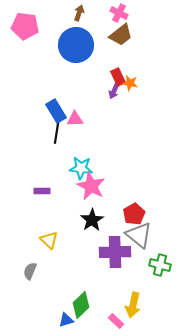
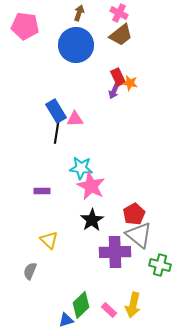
pink rectangle: moved 7 px left, 11 px up
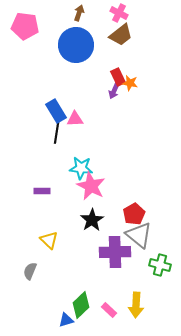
yellow arrow: moved 3 px right; rotated 10 degrees counterclockwise
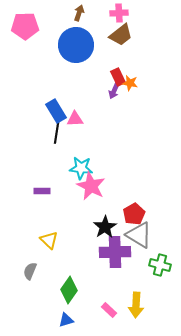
pink cross: rotated 30 degrees counterclockwise
pink pentagon: rotated 8 degrees counterclockwise
black star: moved 13 px right, 7 px down
gray triangle: rotated 8 degrees counterclockwise
green diamond: moved 12 px left, 15 px up; rotated 12 degrees counterclockwise
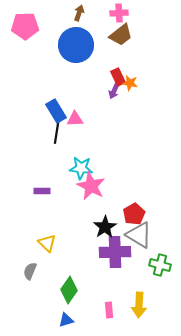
yellow triangle: moved 2 px left, 3 px down
yellow arrow: moved 3 px right
pink rectangle: rotated 42 degrees clockwise
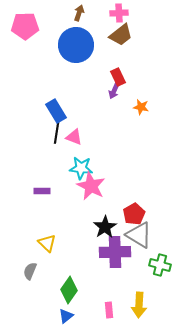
orange star: moved 11 px right, 24 px down
pink triangle: moved 1 px left, 18 px down; rotated 24 degrees clockwise
blue triangle: moved 4 px up; rotated 21 degrees counterclockwise
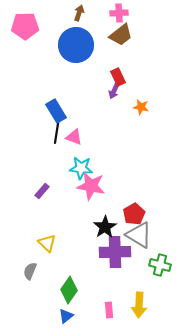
pink star: rotated 16 degrees counterclockwise
purple rectangle: rotated 49 degrees counterclockwise
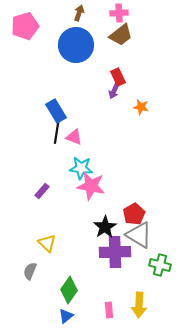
pink pentagon: rotated 16 degrees counterclockwise
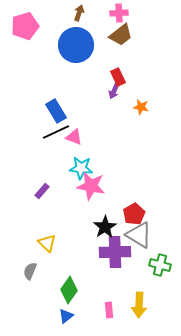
black line: moved 1 px left, 2 px down; rotated 56 degrees clockwise
